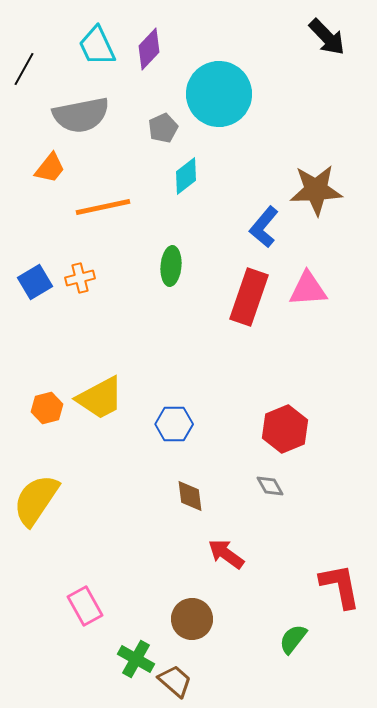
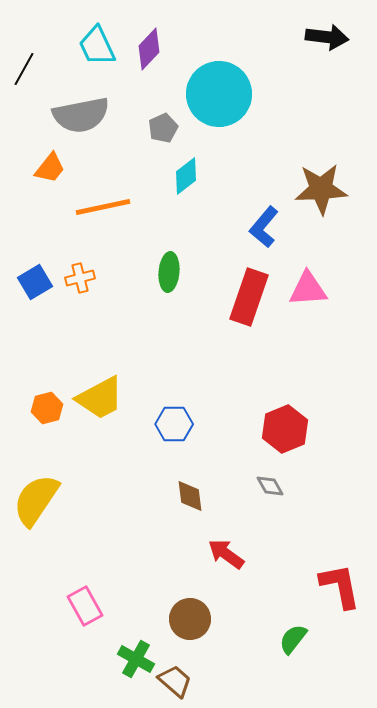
black arrow: rotated 39 degrees counterclockwise
brown star: moved 5 px right, 1 px up
green ellipse: moved 2 px left, 6 px down
brown circle: moved 2 px left
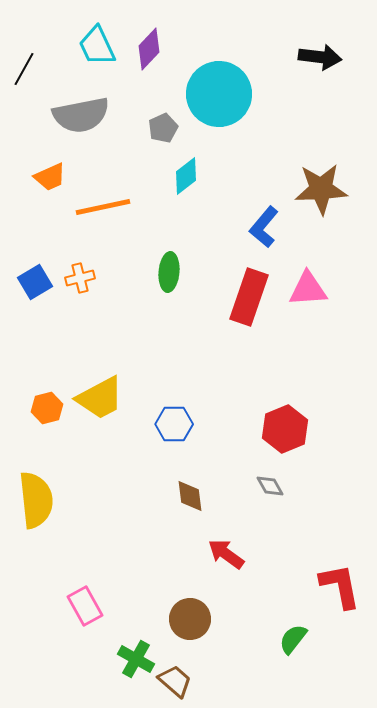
black arrow: moved 7 px left, 20 px down
orange trapezoid: moved 9 px down; rotated 28 degrees clockwise
yellow semicircle: rotated 140 degrees clockwise
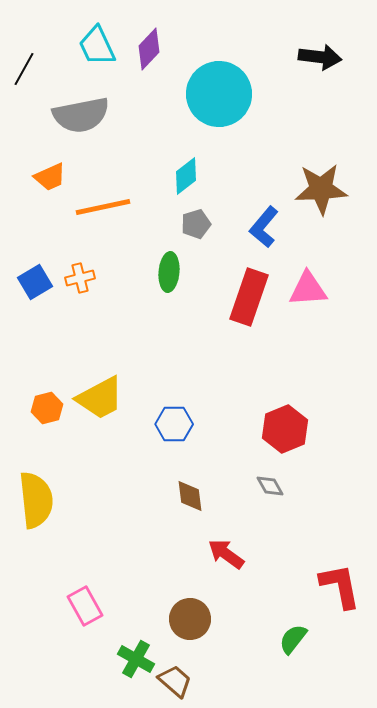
gray pentagon: moved 33 px right, 96 px down; rotated 8 degrees clockwise
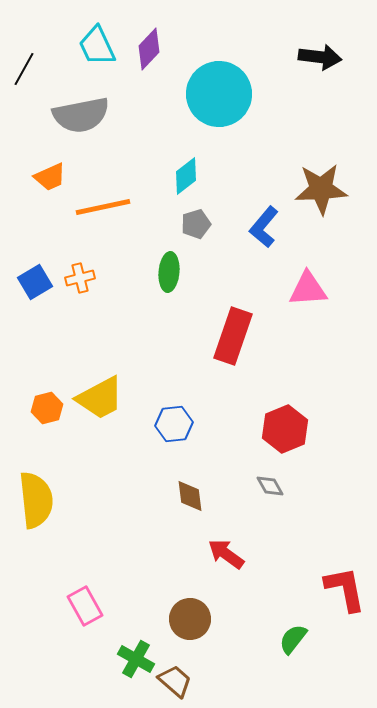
red rectangle: moved 16 px left, 39 px down
blue hexagon: rotated 6 degrees counterclockwise
red L-shape: moved 5 px right, 3 px down
